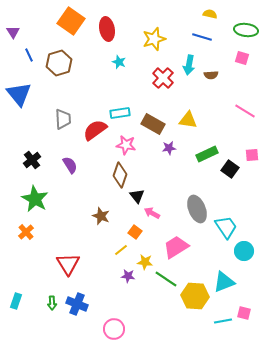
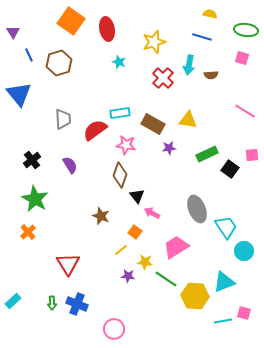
yellow star at (154, 39): moved 3 px down
orange cross at (26, 232): moved 2 px right
cyan rectangle at (16, 301): moved 3 px left; rotated 28 degrees clockwise
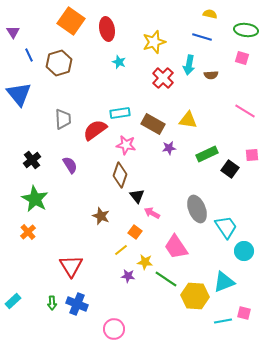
pink trapezoid at (176, 247): rotated 92 degrees counterclockwise
red triangle at (68, 264): moved 3 px right, 2 px down
